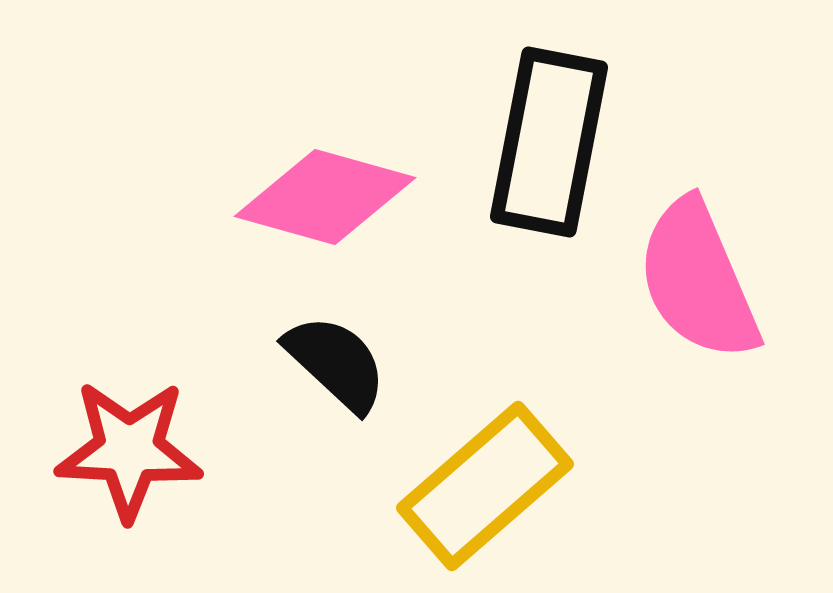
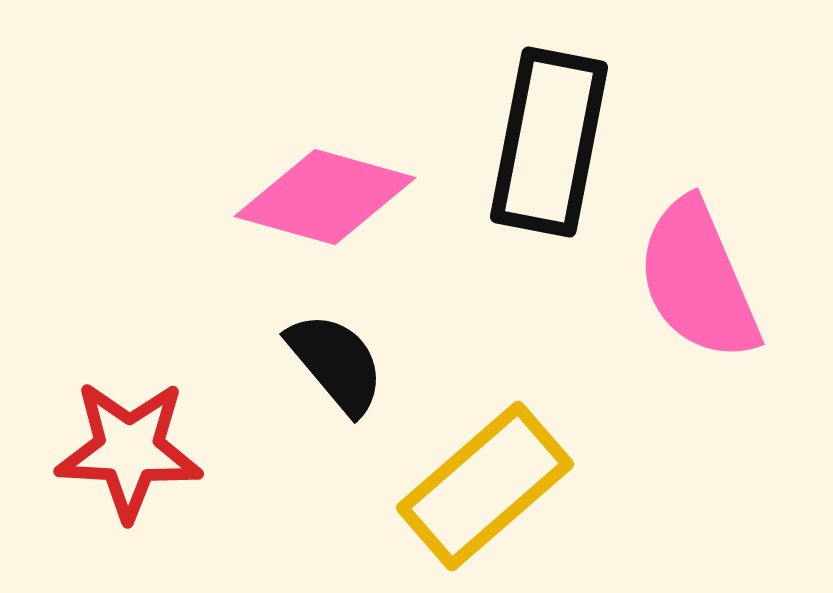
black semicircle: rotated 7 degrees clockwise
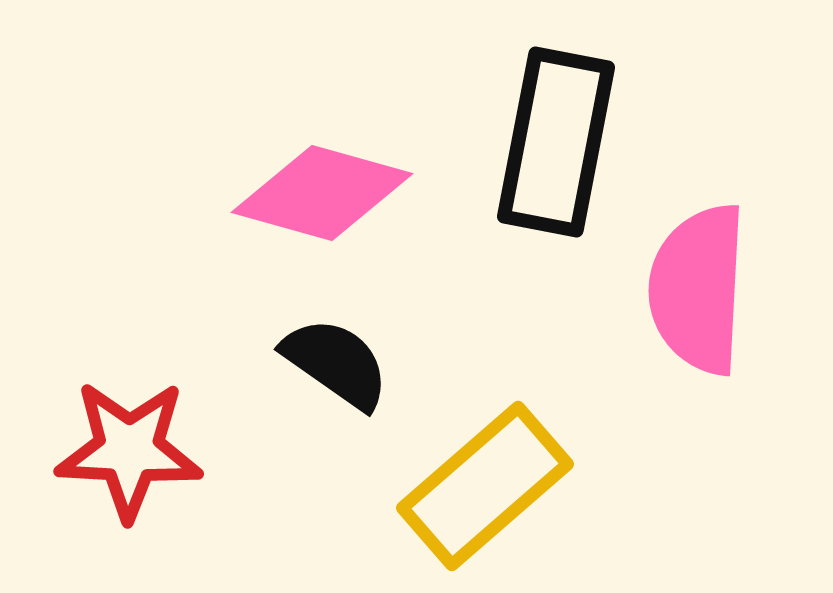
black rectangle: moved 7 px right
pink diamond: moved 3 px left, 4 px up
pink semicircle: moved 9 px down; rotated 26 degrees clockwise
black semicircle: rotated 15 degrees counterclockwise
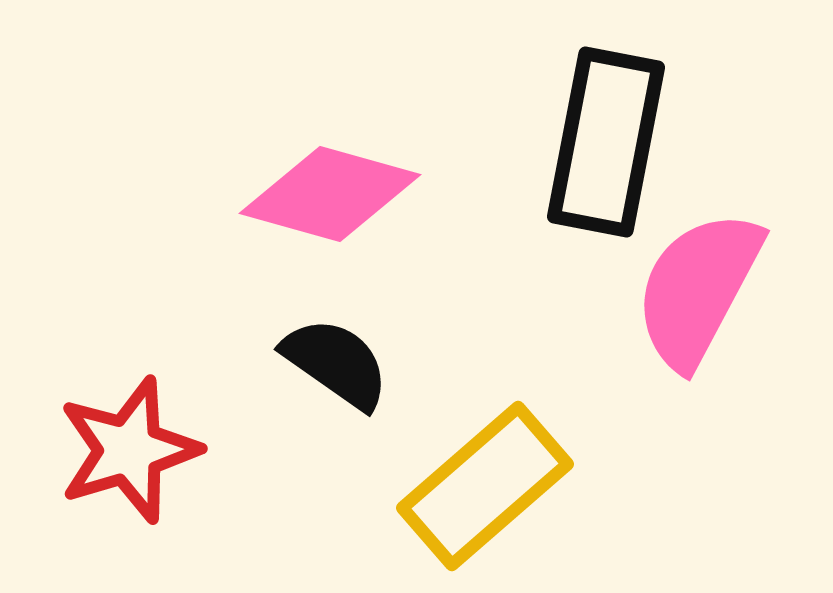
black rectangle: moved 50 px right
pink diamond: moved 8 px right, 1 px down
pink semicircle: rotated 25 degrees clockwise
red star: rotated 20 degrees counterclockwise
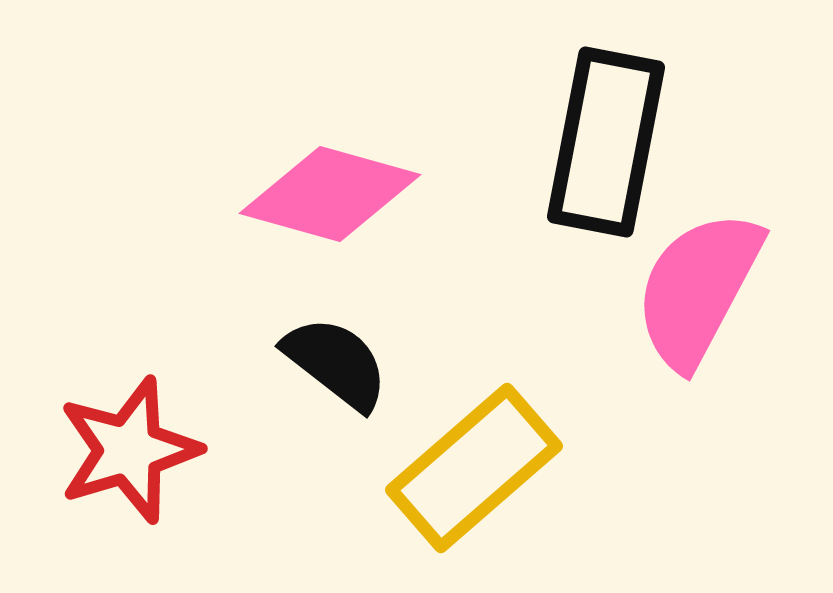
black semicircle: rotated 3 degrees clockwise
yellow rectangle: moved 11 px left, 18 px up
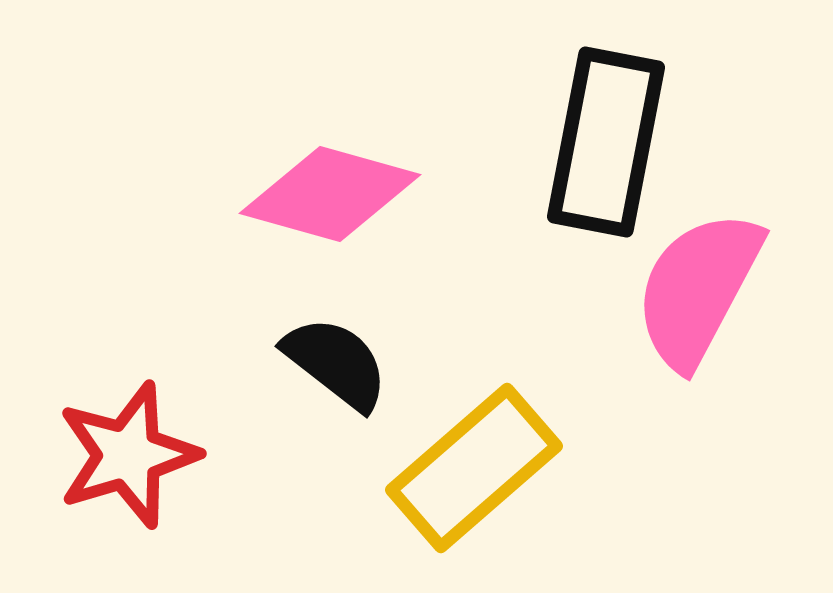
red star: moved 1 px left, 5 px down
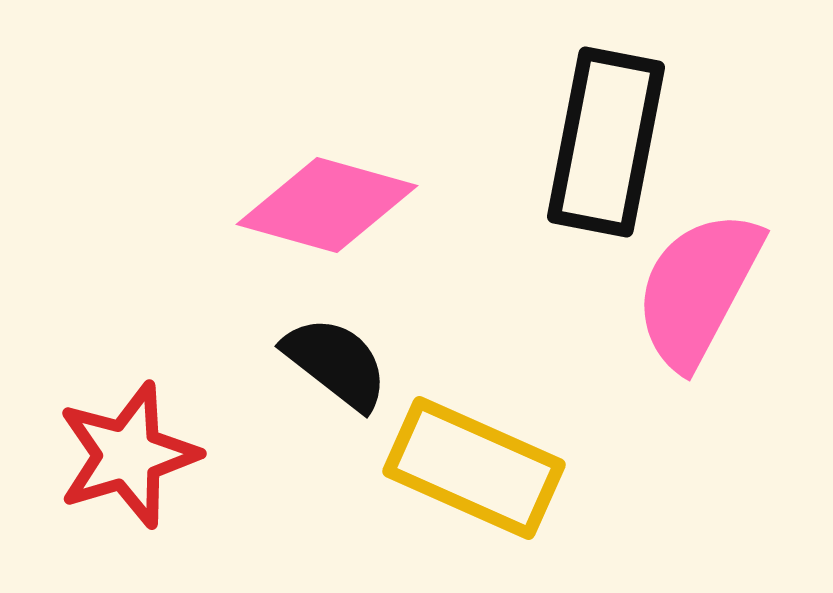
pink diamond: moved 3 px left, 11 px down
yellow rectangle: rotated 65 degrees clockwise
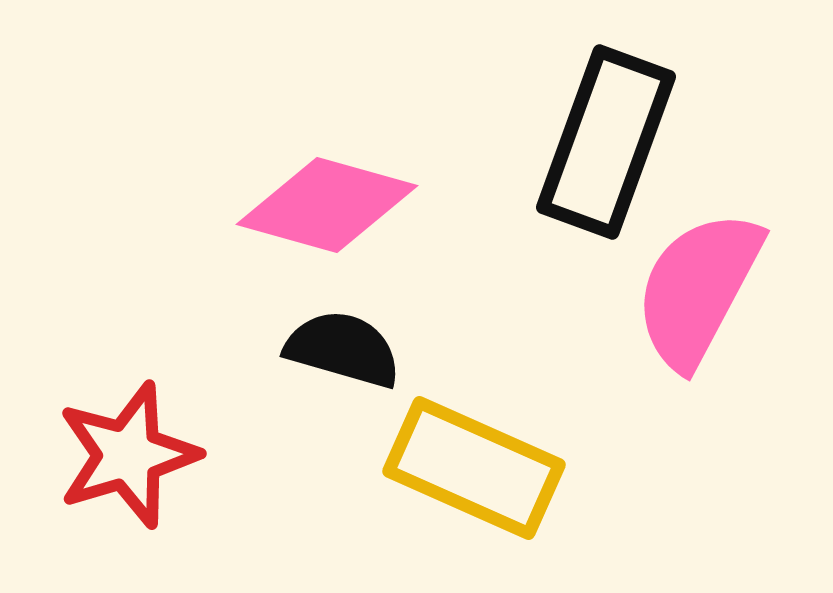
black rectangle: rotated 9 degrees clockwise
black semicircle: moved 7 px right, 14 px up; rotated 22 degrees counterclockwise
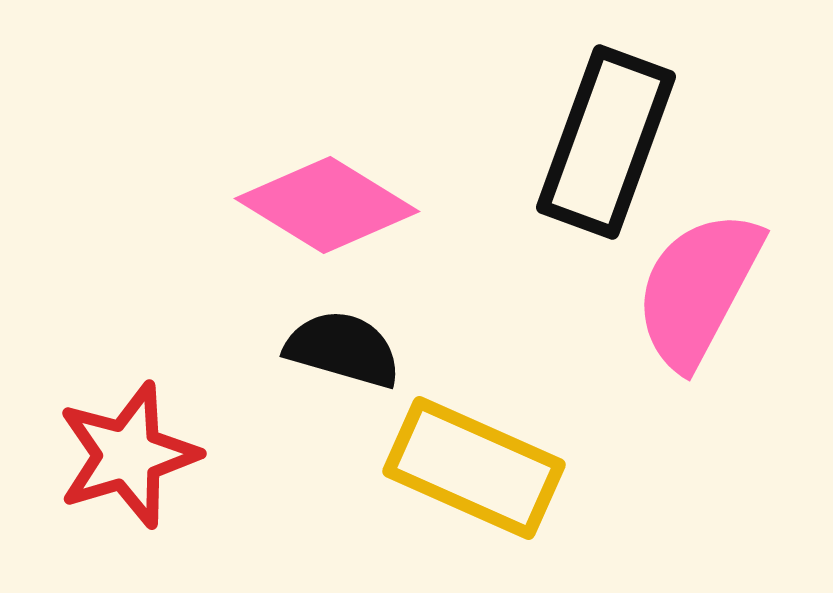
pink diamond: rotated 16 degrees clockwise
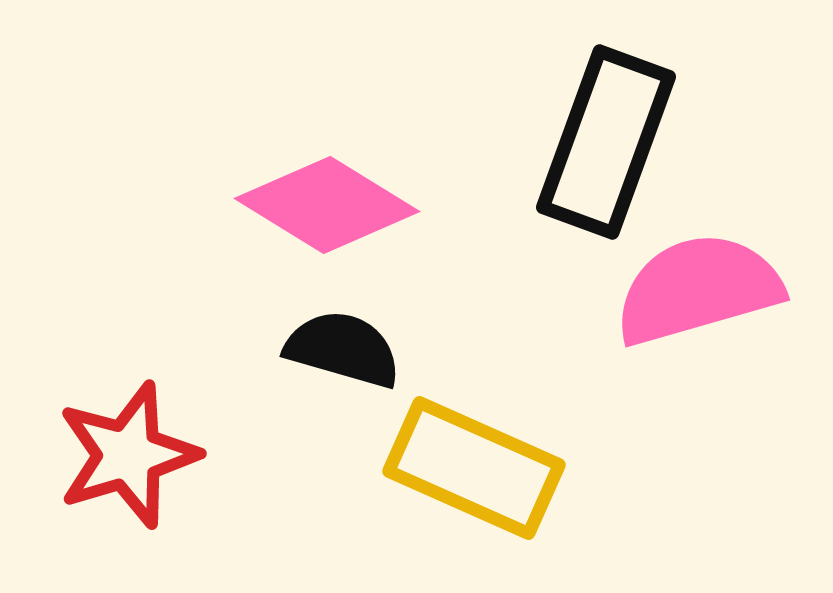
pink semicircle: rotated 46 degrees clockwise
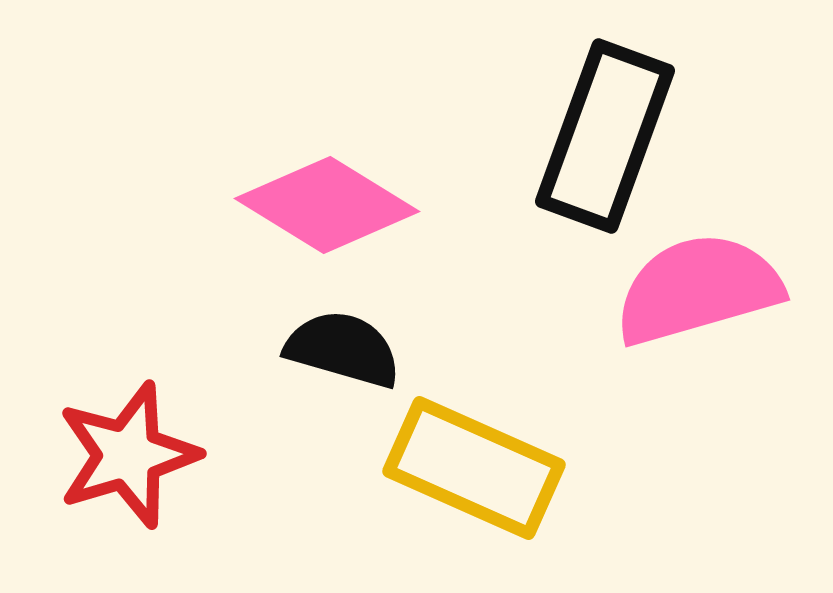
black rectangle: moved 1 px left, 6 px up
